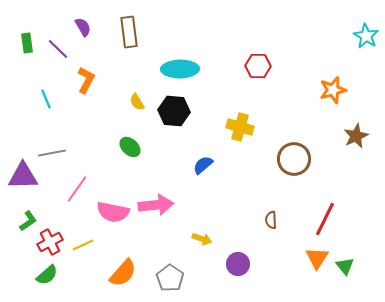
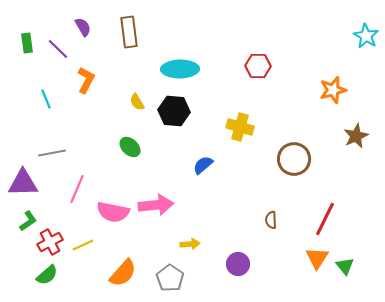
purple triangle: moved 7 px down
pink line: rotated 12 degrees counterclockwise
yellow arrow: moved 12 px left, 5 px down; rotated 24 degrees counterclockwise
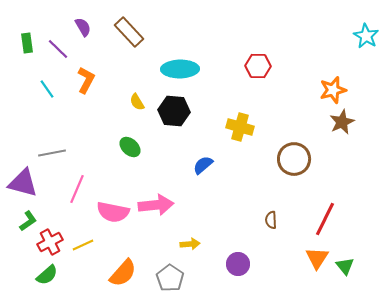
brown rectangle: rotated 36 degrees counterclockwise
cyan line: moved 1 px right, 10 px up; rotated 12 degrees counterclockwise
brown star: moved 14 px left, 14 px up
purple triangle: rotated 16 degrees clockwise
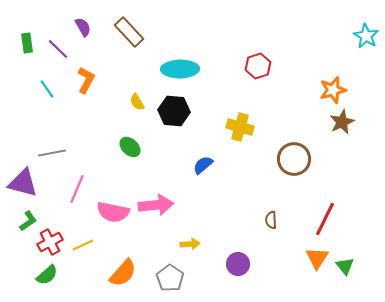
red hexagon: rotated 20 degrees counterclockwise
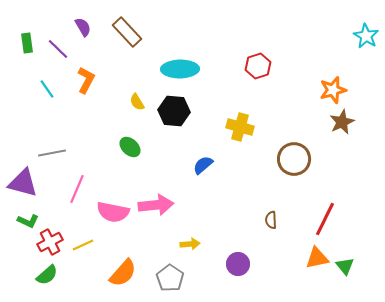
brown rectangle: moved 2 px left
green L-shape: rotated 60 degrees clockwise
orange triangle: rotated 45 degrees clockwise
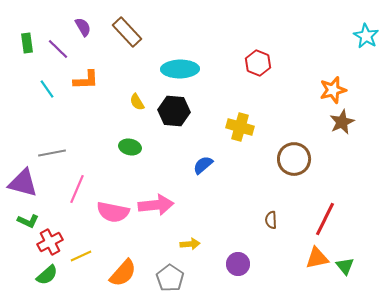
red hexagon: moved 3 px up; rotated 20 degrees counterclockwise
orange L-shape: rotated 60 degrees clockwise
green ellipse: rotated 30 degrees counterclockwise
yellow line: moved 2 px left, 11 px down
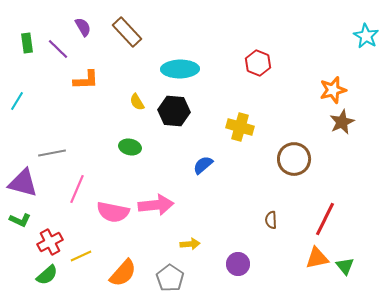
cyan line: moved 30 px left, 12 px down; rotated 66 degrees clockwise
green L-shape: moved 8 px left, 1 px up
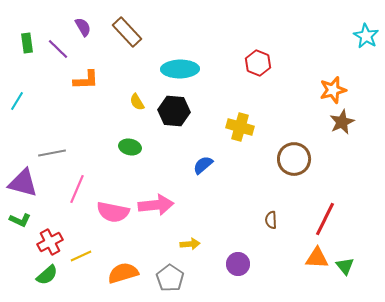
orange triangle: rotated 15 degrees clockwise
orange semicircle: rotated 148 degrees counterclockwise
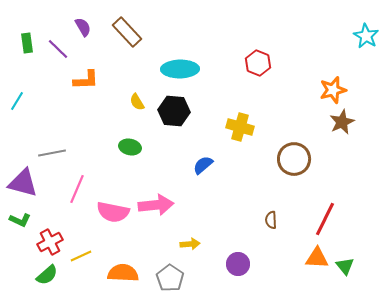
orange semicircle: rotated 20 degrees clockwise
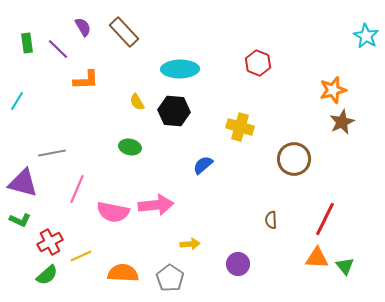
brown rectangle: moved 3 px left
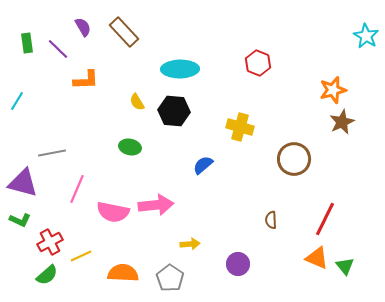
orange triangle: rotated 20 degrees clockwise
